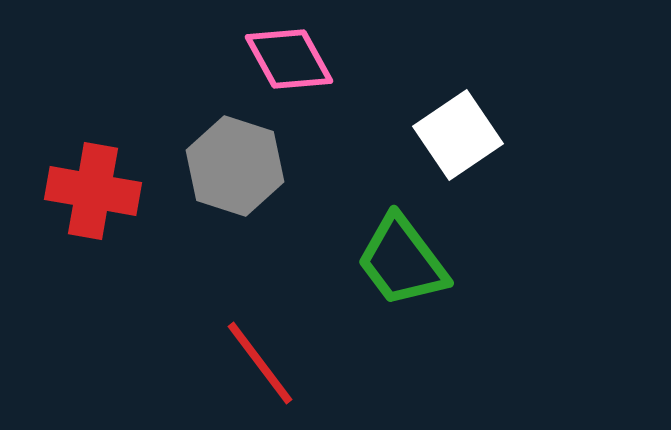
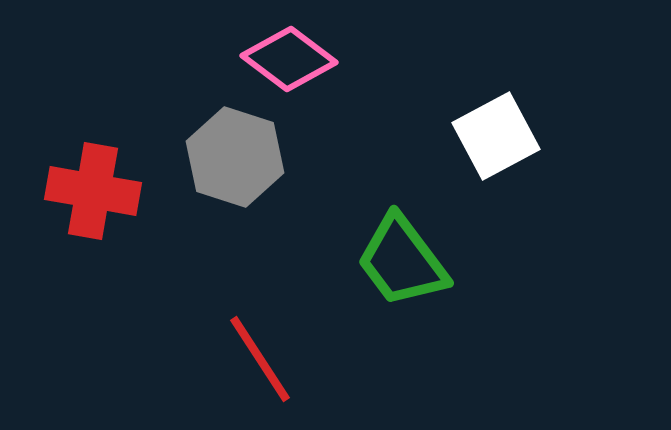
pink diamond: rotated 24 degrees counterclockwise
white square: moved 38 px right, 1 px down; rotated 6 degrees clockwise
gray hexagon: moved 9 px up
red line: moved 4 px up; rotated 4 degrees clockwise
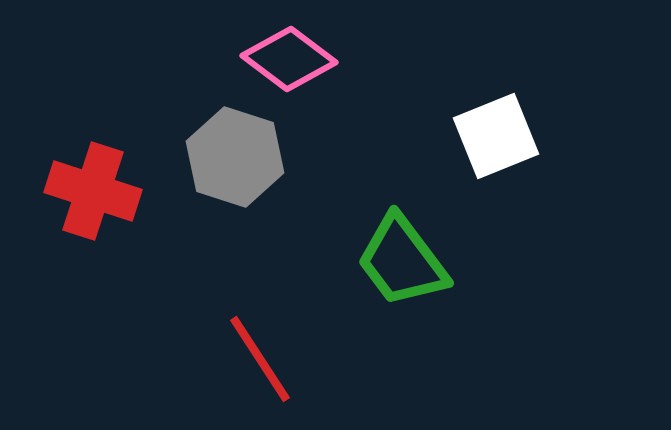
white square: rotated 6 degrees clockwise
red cross: rotated 8 degrees clockwise
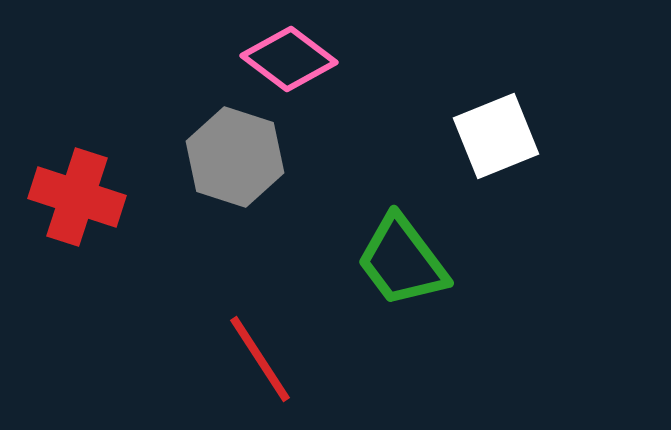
red cross: moved 16 px left, 6 px down
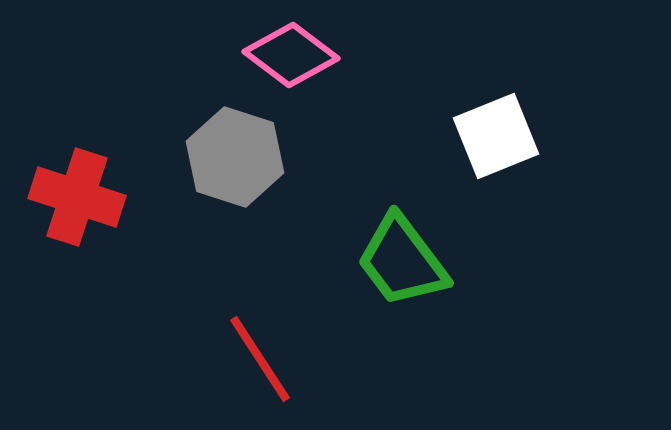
pink diamond: moved 2 px right, 4 px up
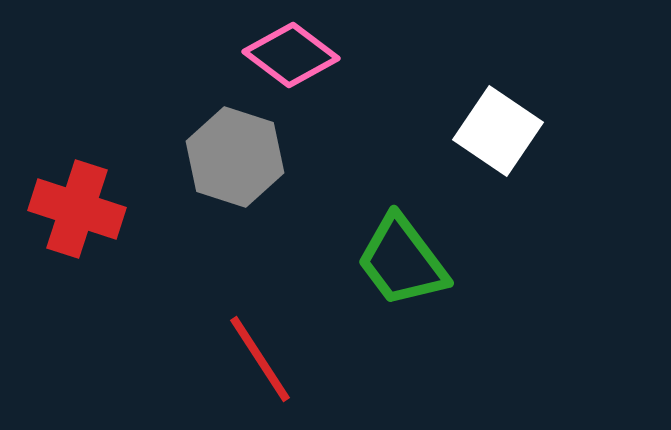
white square: moved 2 px right, 5 px up; rotated 34 degrees counterclockwise
red cross: moved 12 px down
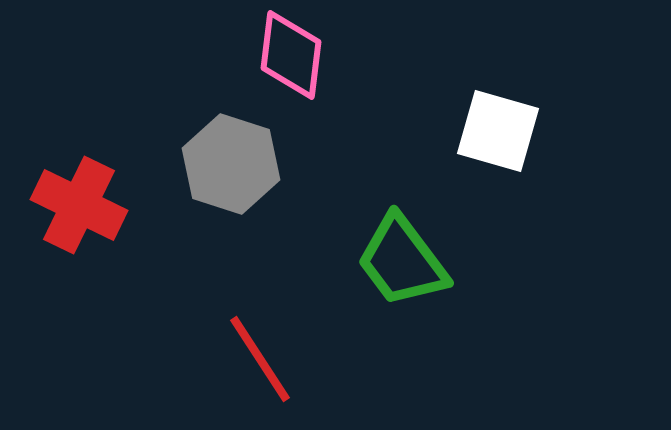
pink diamond: rotated 60 degrees clockwise
white square: rotated 18 degrees counterclockwise
gray hexagon: moved 4 px left, 7 px down
red cross: moved 2 px right, 4 px up; rotated 8 degrees clockwise
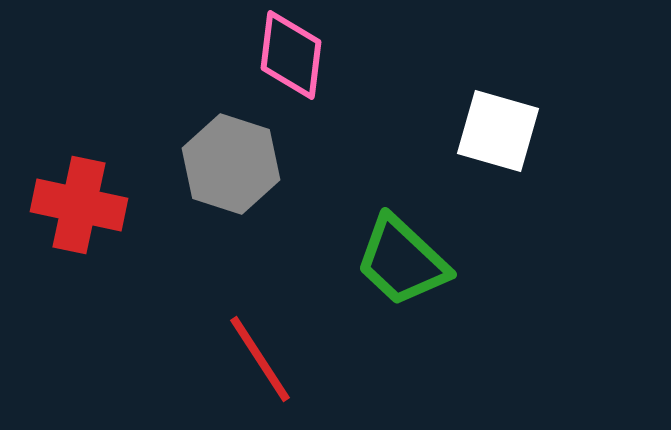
red cross: rotated 14 degrees counterclockwise
green trapezoid: rotated 10 degrees counterclockwise
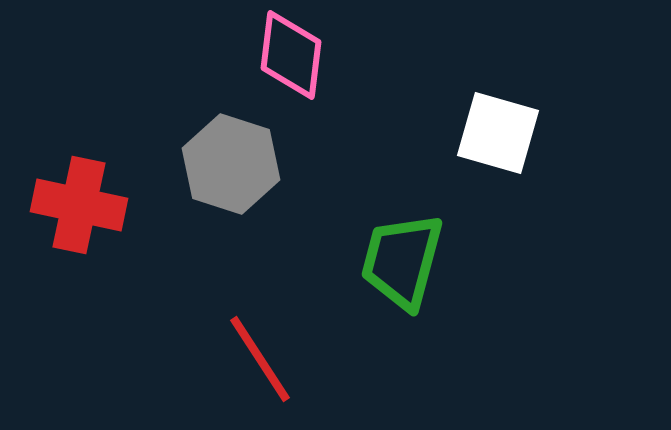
white square: moved 2 px down
green trapezoid: rotated 62 degrees clockwise
